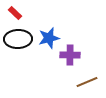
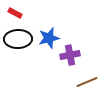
red rectangle: rotated 16 degrees counterclockwise
purple cross: rotated 12 degrees counterclockwise
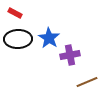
blue star: rotated 25 degrees counterclockwise
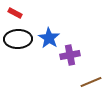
brown line: moved 4 px right
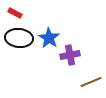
black ellipse: moved 1 px right, 1 px up; rotated 8 degrees clockwise
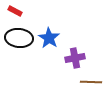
red rectangle: moved 2 px up
purple cross: moved 5 px right, 3 px down
brown line: rotated 25 degrees clockwise
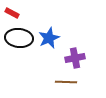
red rectangle: moved 3 px left, 2 px down
blue star: rotated 15 degrees clockwise
brown line: moved 25 px left
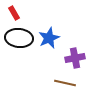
red rectangle: moved 2 px right; rotated 32 degrees clockwise
brown line: moved 1 px left, 1 px down; rotated 10 degrees clockwise
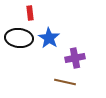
red rectangle: moved 16 px right; rotated 24 degrees clockwise
blue star: rotated 15 degrees counterclockwise
brown line: moved 1 px up
